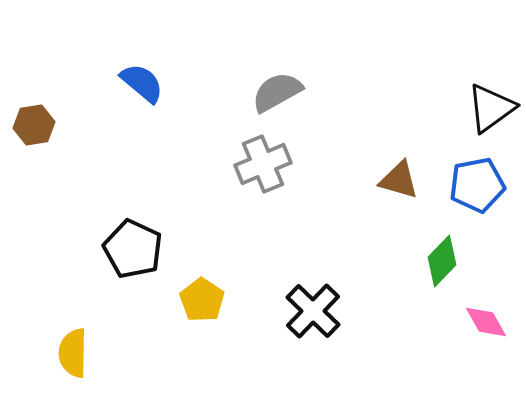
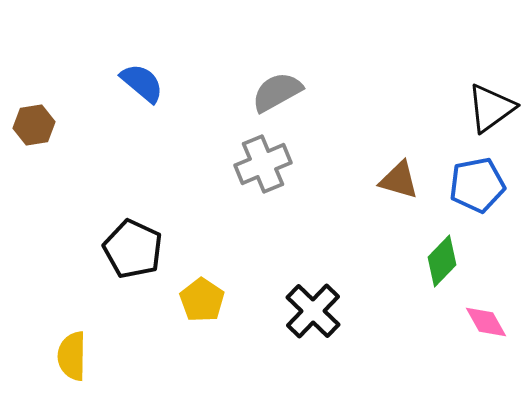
yellow semicircle: moved 1 px left, 3 px down
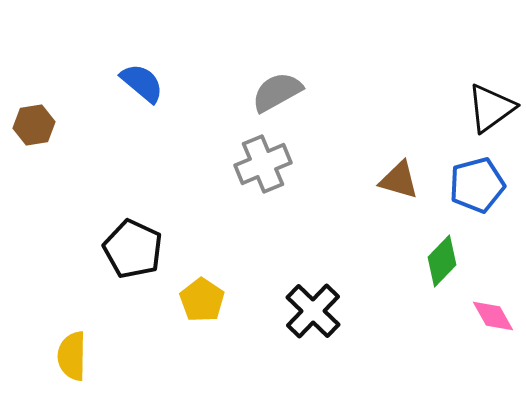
blue pentagon: rotated 4 degrees counterclockwise
pink diamond: moved 7 px right, 6 px up
